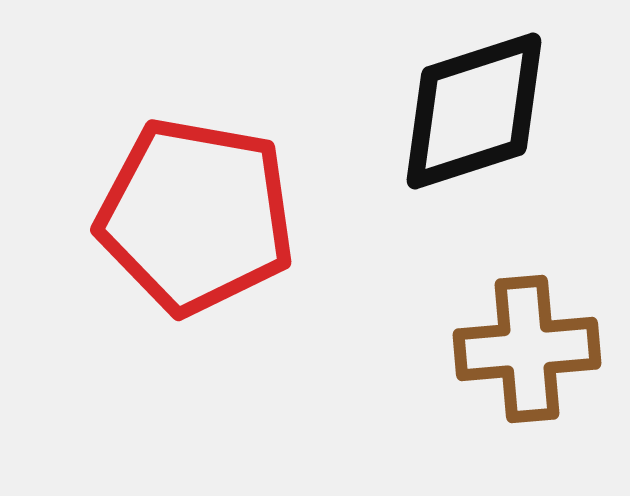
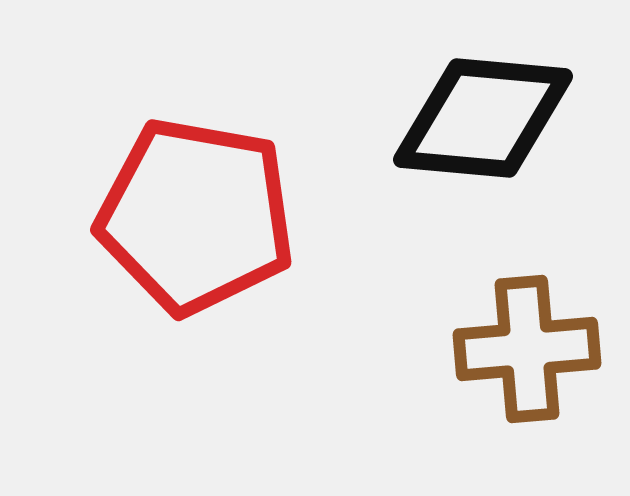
black diamond: moved 9 px right, 7 px down; rotated 23 degrees clockwise
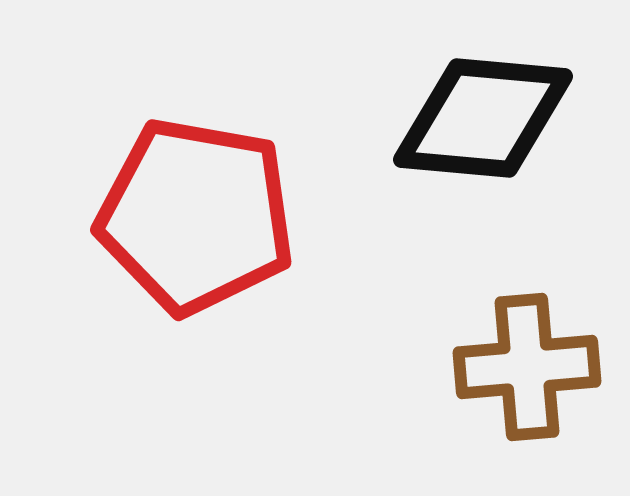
brown cross: moved 18 px down
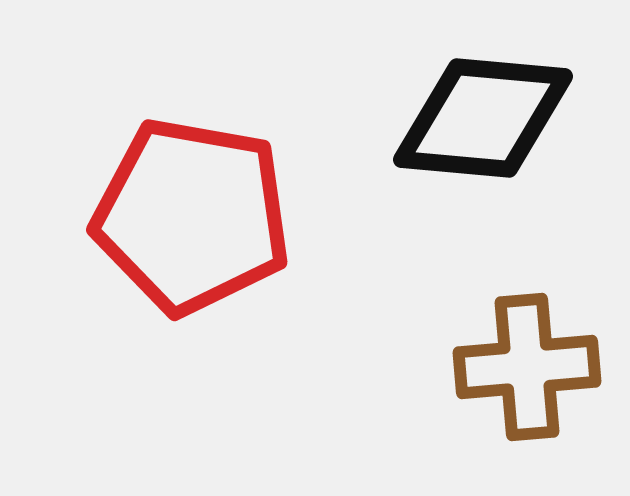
red pentagon: moved 4 px left
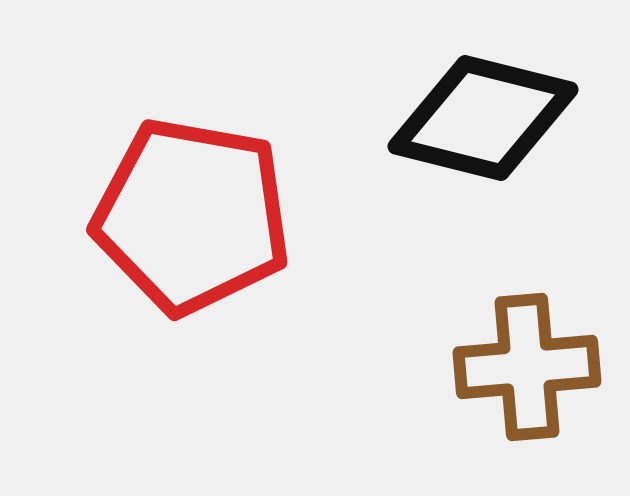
black diamond: rotated 9 degrees clockwise
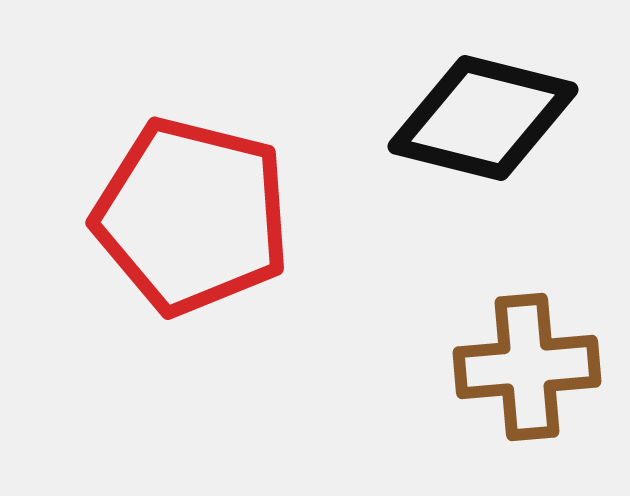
red pentagon: rotated 4 degrees clockwise
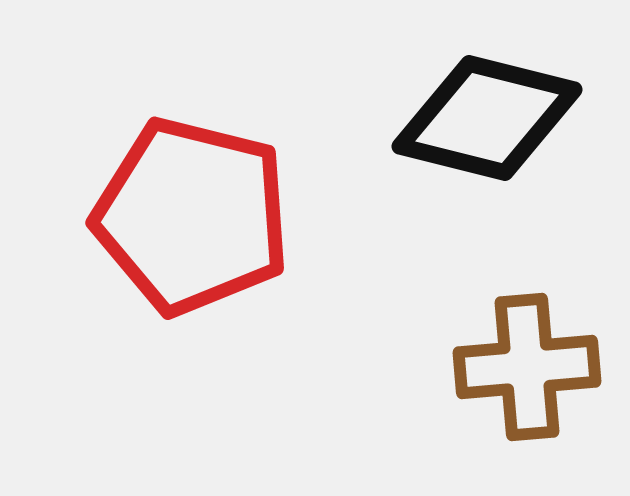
black diamond: moved 4 px right
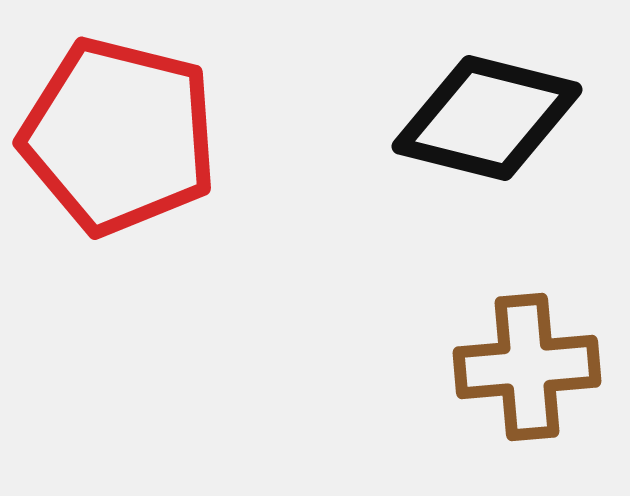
red pentagon: moved 73 px left, 80 px up
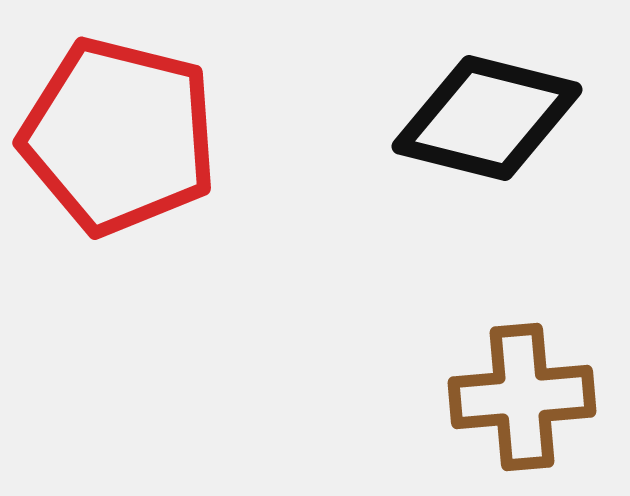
brown cross: moved 5 px left, 30 px down
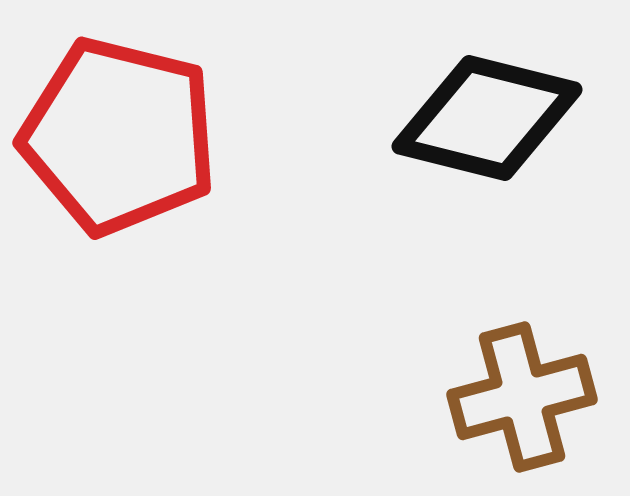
brown cross: rotated 10 degrees counterclockwise
